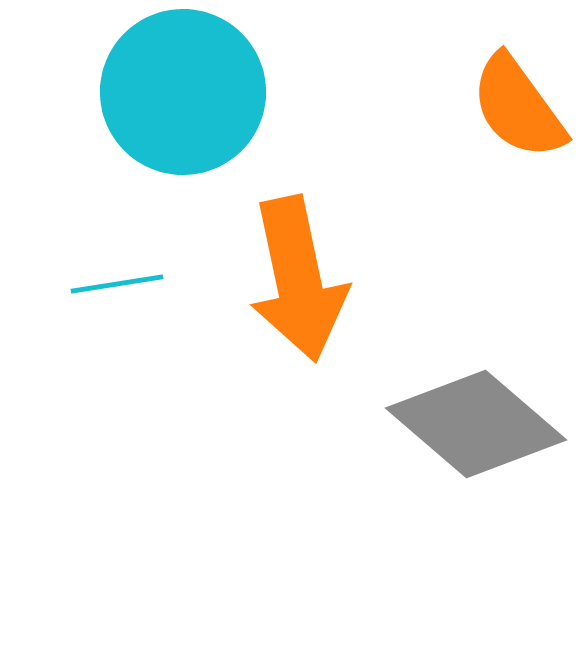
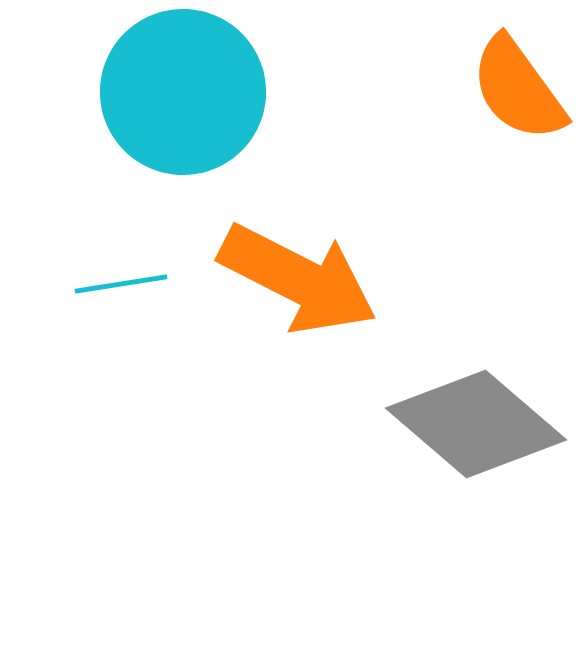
orange semicircle: moved 18 px up
orange arrow: rotated 51 degrees counterclockwise
cyan line: moved 4 px right
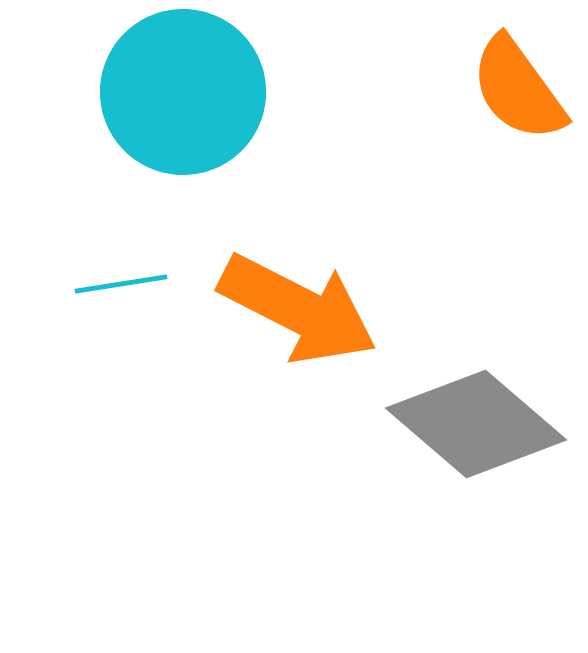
orange arrow: moved 30 px down
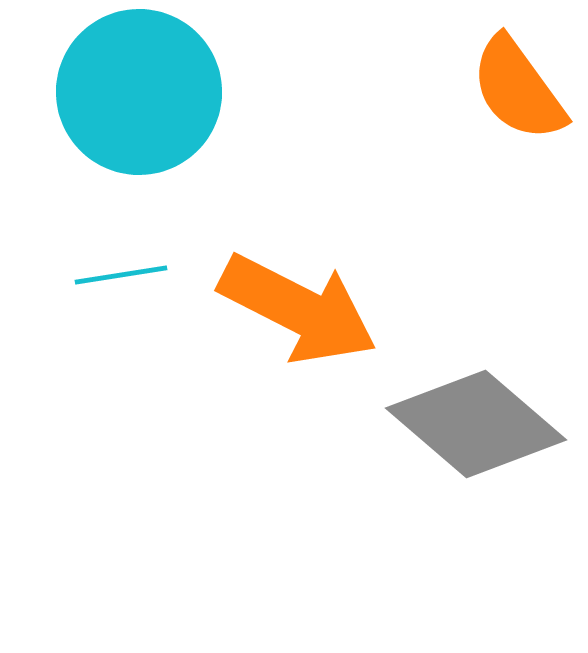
cyan circle: moved 44 px left
cyan line: moved 9 px up
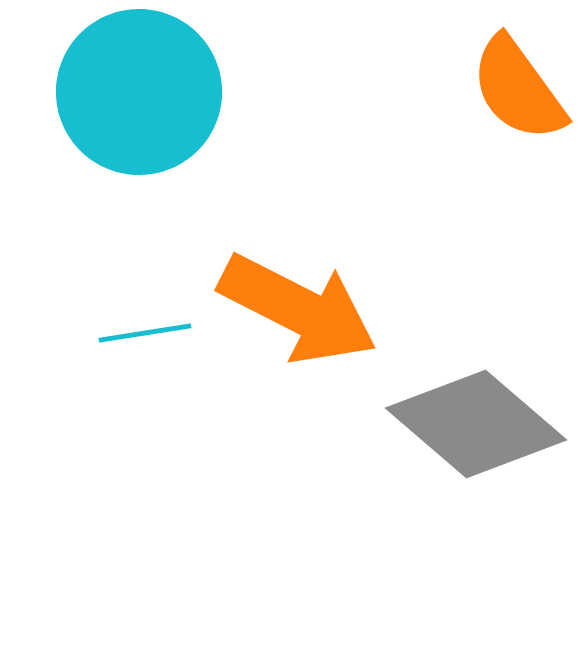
cyan line: moved 24 px right, 58 px down
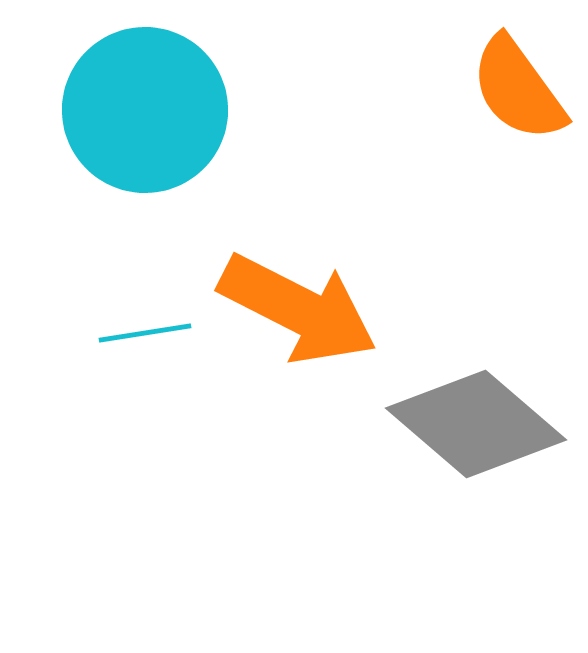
cyan circle: moved 6 px right, 18 px down
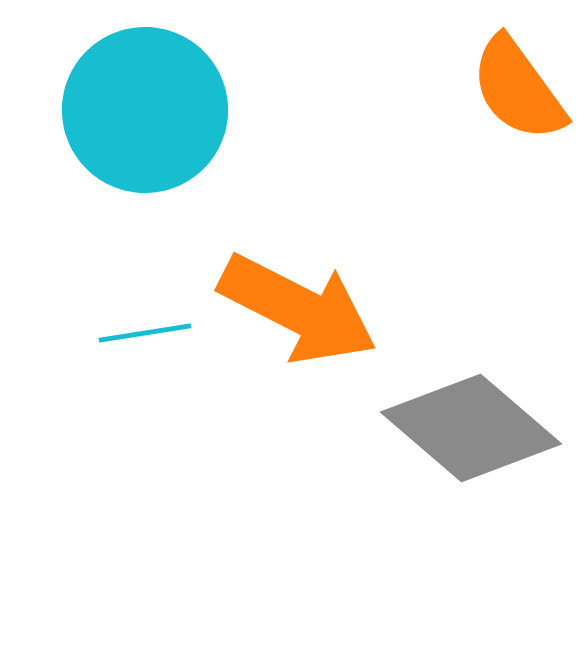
gray diamond: moved 5 px left, 4 px down
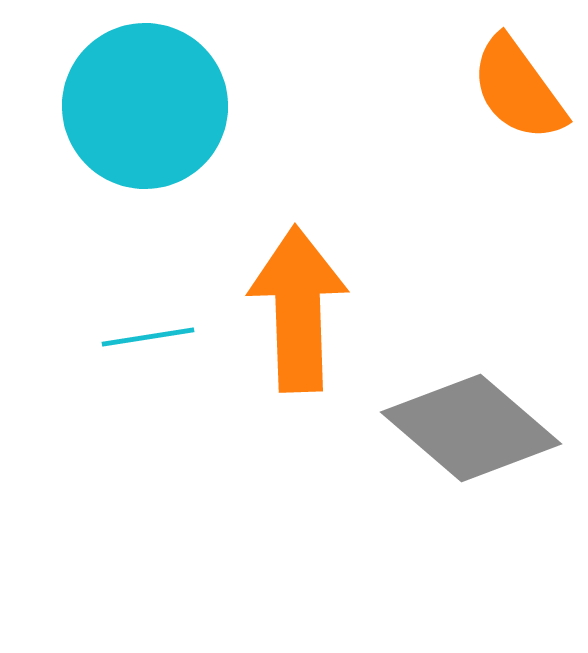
cyan circle: moved 4 px up
orange arrow: rotated 119 degrees counterclockwise
cyan line: moved 3 px right, 4 px down
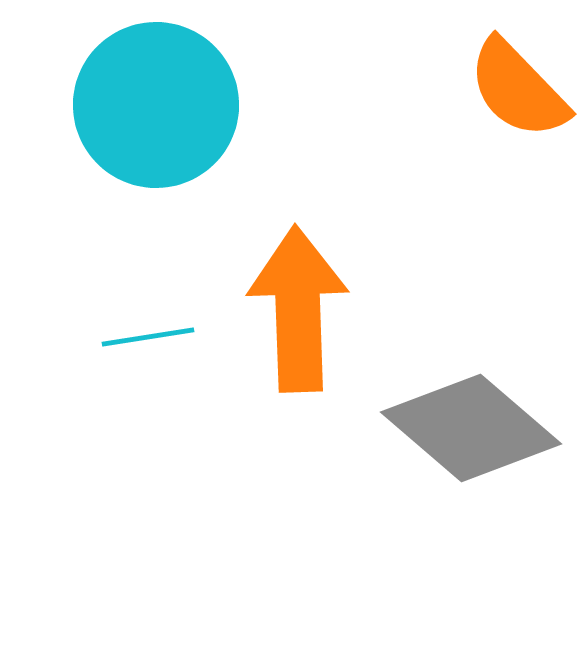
orange semicircle: rotated 8 degrees counterclockwise
cyan circle: moved 11 px right, 1 px up
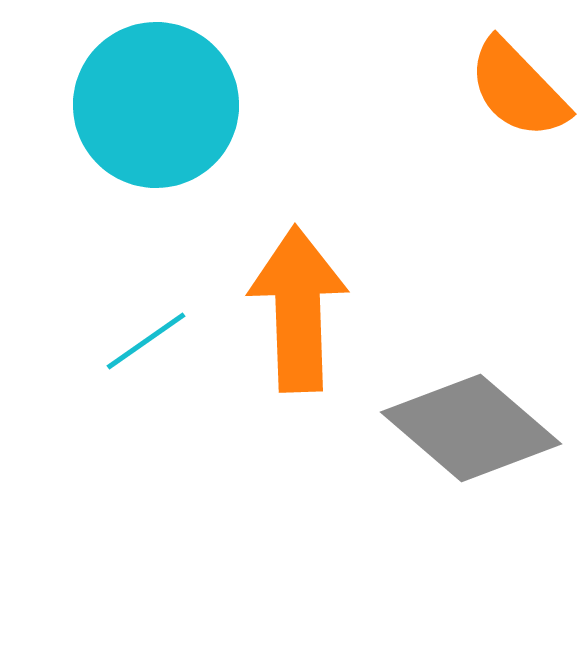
cyan line: moved 2 px left, 4 px down; rotated 26 degrees counterclockwise
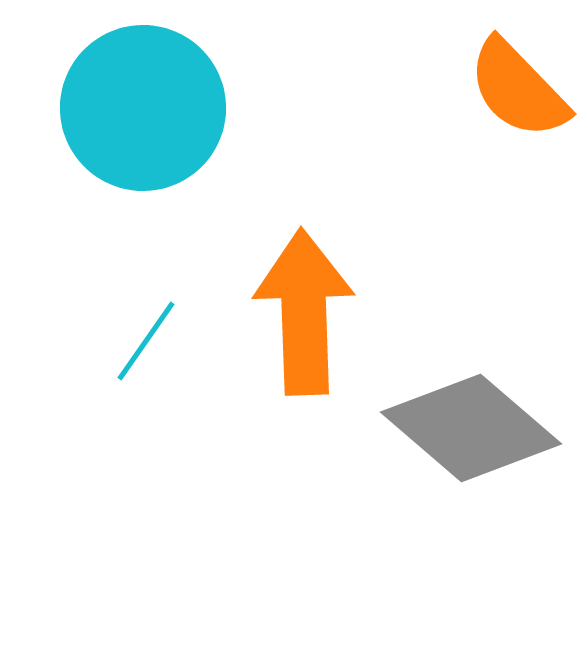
cyan circle: moved 13 px left, 3 px down
orange arrow: moved 6 px right, 3 px down
cyan line: rotated 20 degrees counterclockwise
